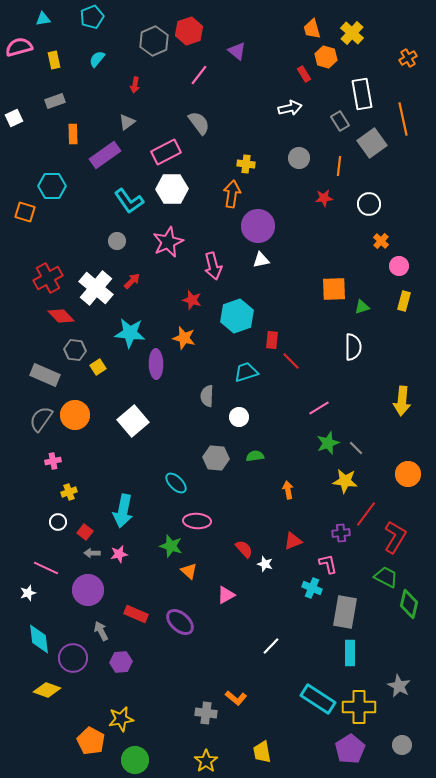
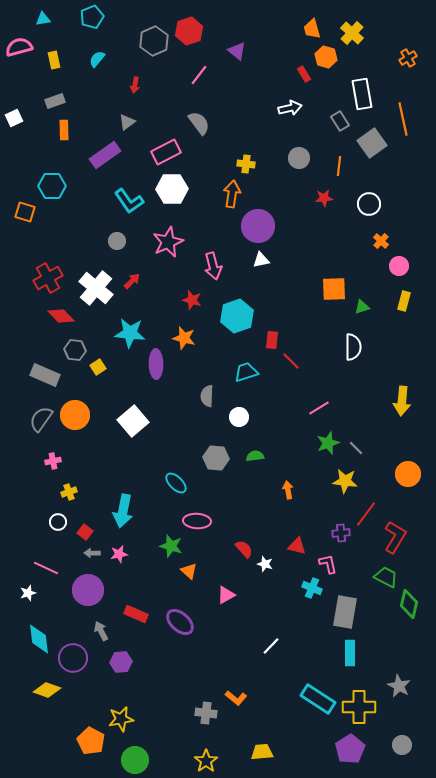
orange rectangle at (73, 134): moved 9 px left, 4 px up
red triangle at (293, 541): moved 4 px right, 5 px down; rotated 36 degrees clockwise
yellow trapezoid at (262, 752): rotated 95 degrees clockwise
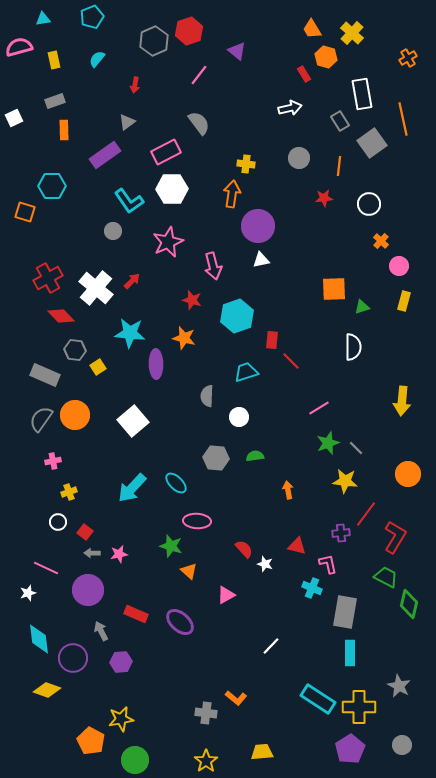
orange trapezoid at (312, 29): rotated 15 degrees counterclockwise
gray circle at (117, 241): moved 4 px left, 10 px up
cyan arrow at (123, 511): moved 9 px right, 23 px up; rotated 32 degrees clockwise
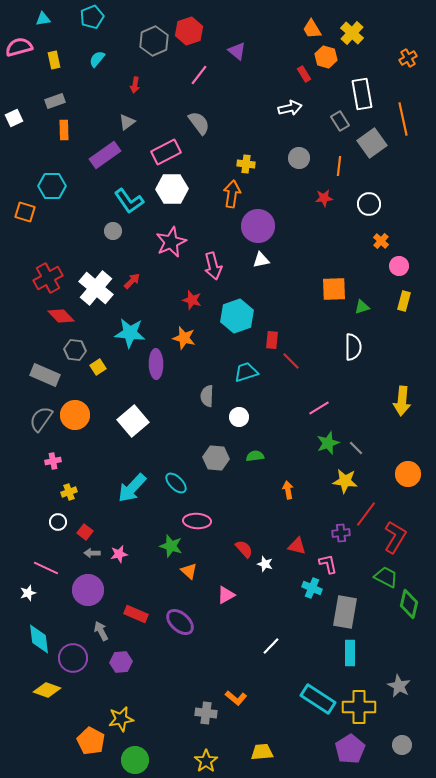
pink star at (168, 242): moved 3 px right
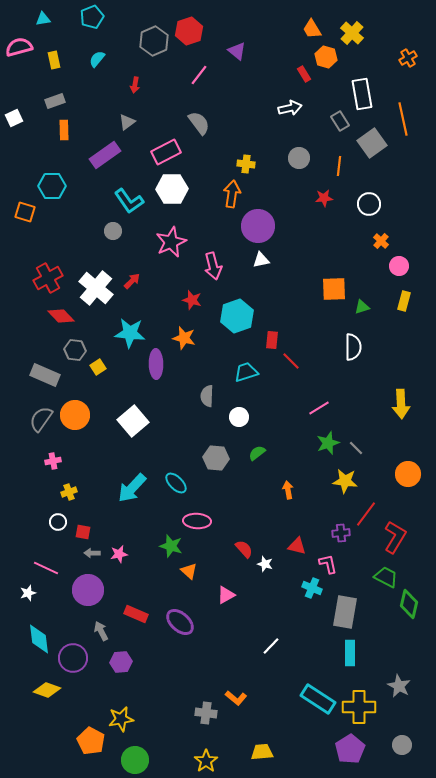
yellow arrow at (402, 401): moved 1 px left, 3 px down; rotated 8 degrees counterclockwise
green semicircle at (255, 456): moved 2 px right, 3 px up; rotated 30 degrees counterclockwise
red square at (85, 532): moved 2 px left; rotated 28 degrees counterclockwise
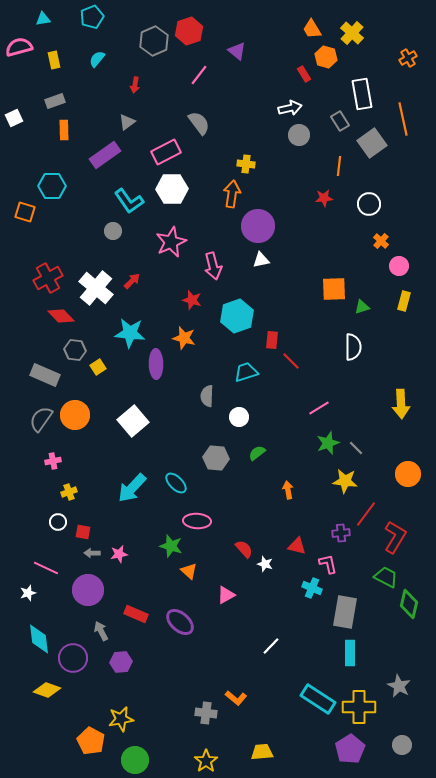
gray circle at (299, 158): moved 23 px up
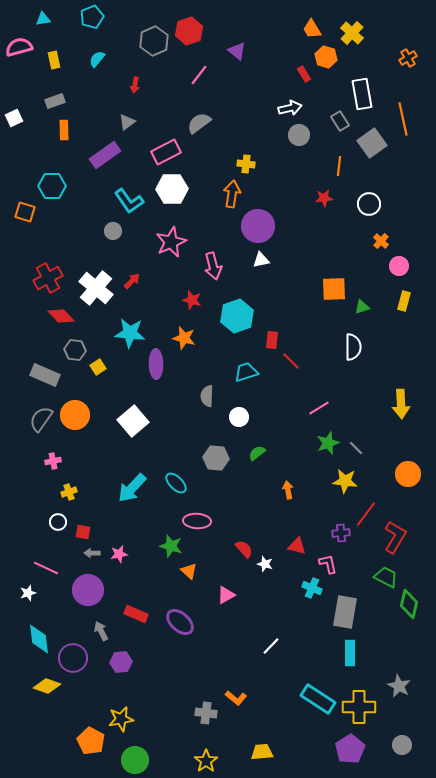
gray semicircle at (199, 123): rotated 90 degrees counterclockwise
yellow diamond at (47, 690): moved 4 px up
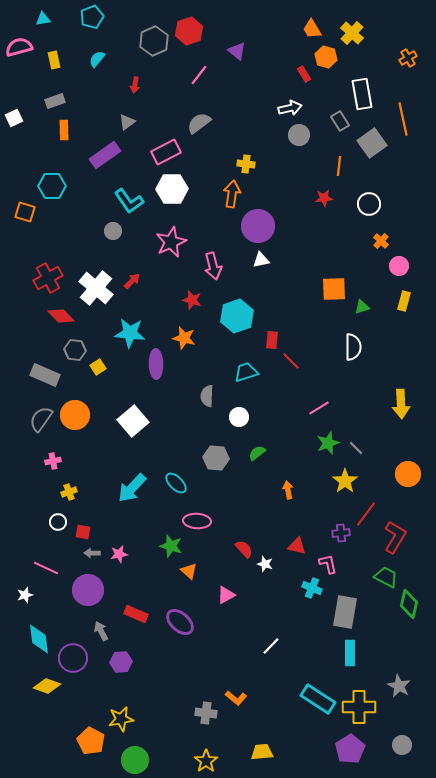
yellow star at (345, 481): rotated 30 degrees clockwise
white star at (28, 593): moved 3 px left, 2 px down
